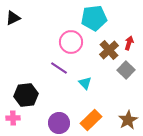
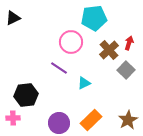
cyan triangle: moved 1 px left; rotated 48 degrees clockwise
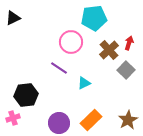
pink cross: rotated 16 degrees counterclockwise
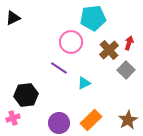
cyan pentagon: moved 1 px left
